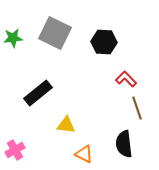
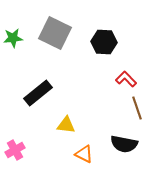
black semicircle: rotated 72 degrees counterclockwise
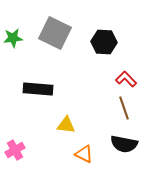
black rectangle: moved 4 px up; rotated 44 degrees clockwise
brown line: moved 13 px left
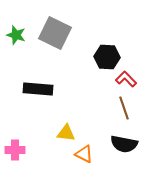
green star: moved 3 px right, 3 px up; rotated 24 degrees clockwise
black hexagon: moved 3 px right, 15 px down
yellow triangle: moved 8 px down
pink cross: rotated 30 degrees clockwise
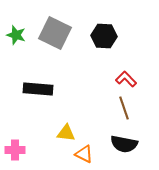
black hexagon: moved 3 px left, 21 px up
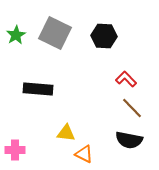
green star: rotated 24 degrees clockwise
brown line: moved 8 px right; rotated 25 degrees counterclockwise
black semicircle: moved 5 px right, 4 px up
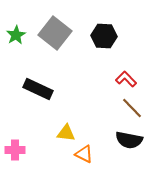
gray square: rotated 12 degrees clockwise
black rectangle: rotated 20 degrees clockwise
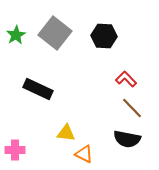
black semicircle: moved 2 px left, 1 px up
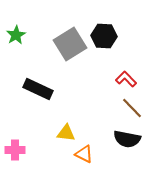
gray square: moved 15 px right, 11 px down; rotated 20 degrees clockwise
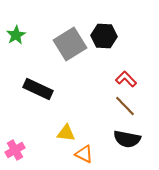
brown line: moved 7 px left, 2 px up
pink cross: rotated 30 degrees counterclockwise
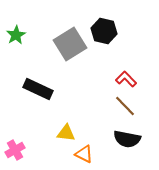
black hexagon: moved 5 px up; rotated 10 degrees clockwise
